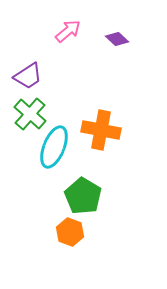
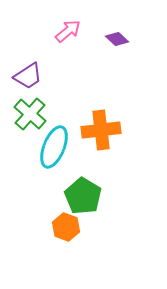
orange cross: rotated 18 degrees counterclockwise
orange hexagon: moved 4 px left, 5 px up
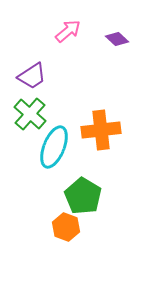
purple trapezoid: moved 4 px right
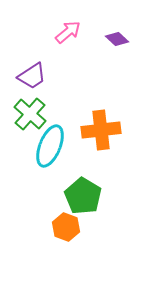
pink arrow: moved 1 px down
cyan ellipse: moved 4 px left, 1 px up
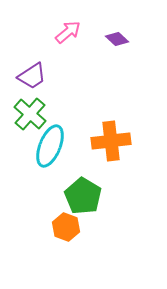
orange cross: moved 10 px right, 11 px down
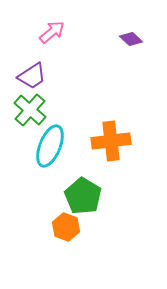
pink arrow: moved 16 px left
purple diamond: moved 14 px right
green cross: moved 4 px up
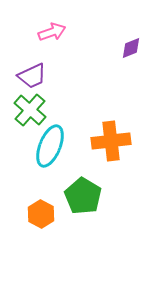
pink arrow: rotated 20 degrees clockwise
purple diamond: moved 9 px down; rotated 65 degrees counterclockwise
purple trapezoid: rotated 8 degrees clockwise
orange hexagon: moved 25 px left, 13 px up; rotated 8 degrees clockwise
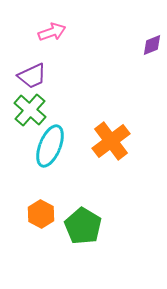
purple diamond: moved 21 px right, 3 px up
orange cross: rotated 30 degrees counterclockwise
green pentagon: moved 30 px down
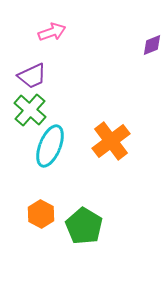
green pentagon: moved 1 px right
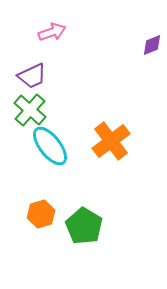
cyan ellipse: rotated 60 degrees counterclockwise
orange hexagon: rotated 16 degrees clockwise
